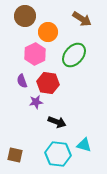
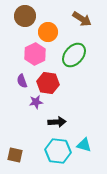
black arrow: rotated 24 degrees counterclockwise
cyan hexagon: moved 3 px up
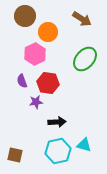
green ellipse: moved 11 px right, 4 px down
cyan hexagon: rotated 20 degrees counterclockwise
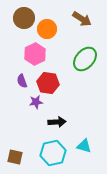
brown circle: moved 1 px left, 2 px down
orange circle: moved 1 px left, 3 px up
cyan triangle: moved 1 px down
cyan hexagon: moved 5 px left, 2 px down
brown square: moved 2 px down
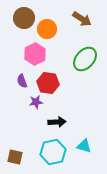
cyan hexagon: moved 1 px up
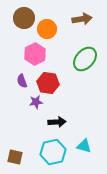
brown arrow: rotated 42 degrees counterclockwise
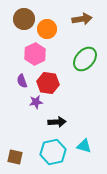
brown circle: moved 1 px down
